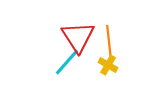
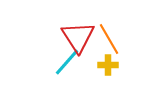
orange line: moved 3 px up; rotated 24 degrees counterclockwise
yellow cross: rotated 30 degrees counterclockwise
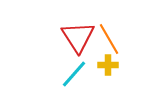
cyan line: moved 7 px right, 12 px down
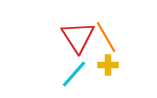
orange line: moved 3 px left, 2 px up
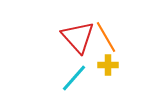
red triangle: rotated 9 degrees counterclockwise
cyan line: moved 4 px down
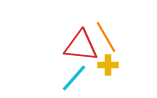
red triangle: moved 3 px right, 9 px down; rotated 42 degrees counterclockwise
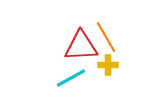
red triangle: rotated 9 degrees counterclockwise
cyan line: moved 3 px left; rotated 20 degrees clockwise
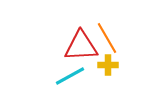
orange line: moved 1 px right, 1 px down
cyan line: moved 1 px left, 2 px up
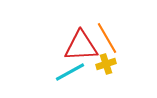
yellow cross: moved 2 px left, 1 px up; rotated 18 degrees counterclockwise
cyan line: moved 4 px up
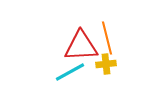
orange line: rotated 16 degrees clockwise
yellow cross: rotated 12 degrees clockwise
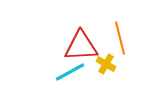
orange line: moved 13 px right
yellow cross: rotated 36 degrees clockwise
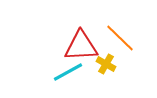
orange line: rotated 32 degrees counterclockwise
cyan line: moved 2 px left
